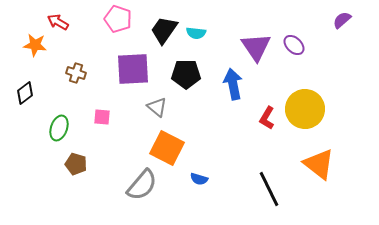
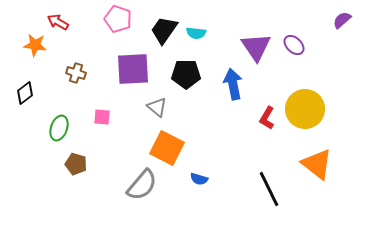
orange triangle: moved 2 px left
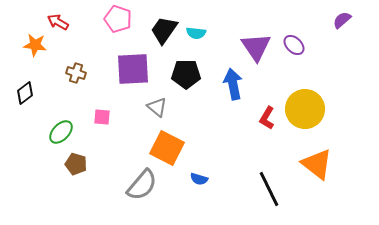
green ellipse: moved 2 px right, 4 px down; rotated 25 degrees clockwise
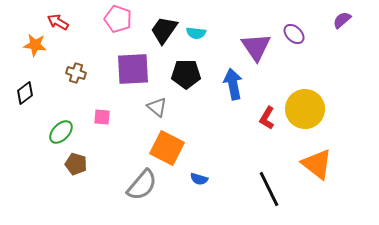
purple ellipse: moved 11 px up
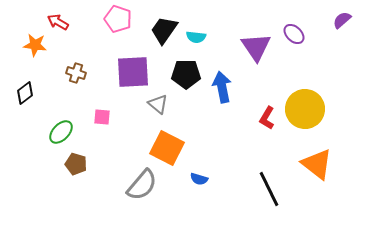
cyan semicircle: moved 4 px down
purple square: moved 3 px down
blue arrow: moved 11 px left, 3 px down
gray triangle: moved 1 px right, 3 px up
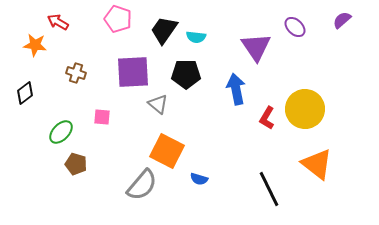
purple ellipse: moved 1 px right, 7 px up
blue arrow: moved 14 px right, 2 px down
orange square: moved 3 px down
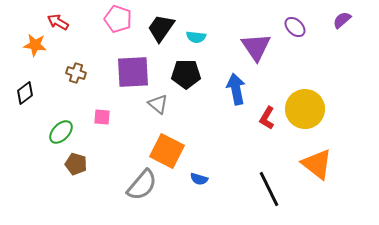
black trapezoid: moved 3 px left, 2 px up
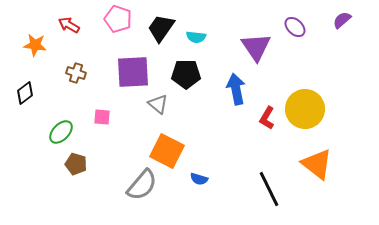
red arrow: moved 11 px right, 3 px down
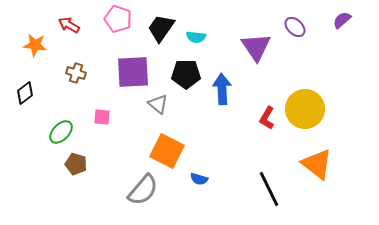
blue arrow: moved 14 px left; rotated 8 degrees clockwise
gray semicircle: moved 1 px right, 5 px down
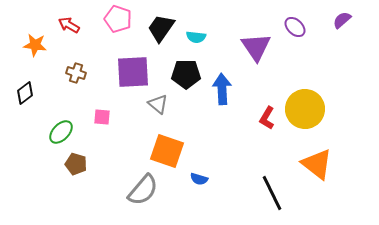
orange square: rotated 8 degrees counterclockwise
black line: moved 3 px right, 4 px down
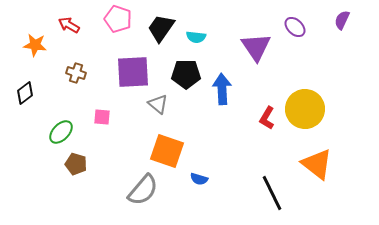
purple semicircle: rotated 24 degrees counterclockwise
